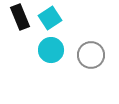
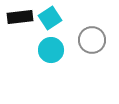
black rectangle: rotated 75 degrees counterclockwise
gray circle: moved 1 px right, 15 px up
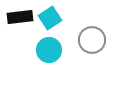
cyan circle: moved 2 px left
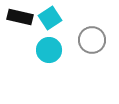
black rectangle: rotated 20 degrees clockwise
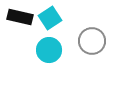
gray circle: moved 1 px down
